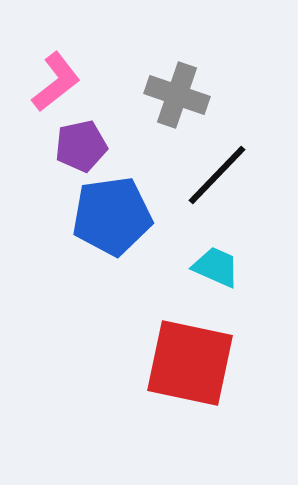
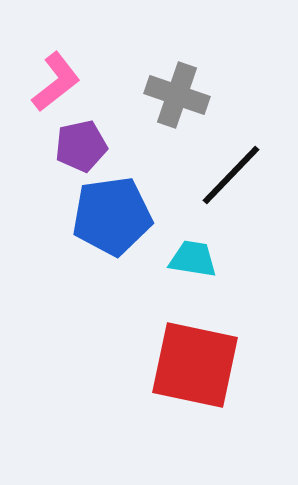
black line: moved 14 px right
cyan trapezoid: moved 23 px left, 8 px up; rotated 15 degrees counterclockwise
red square: moved 5 px right, 2 px down
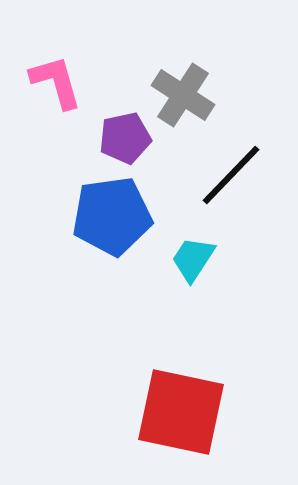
pink L-shape: rotated 68 degrees counterclockwise
gray cross: moved 6 px right; rotated 14 degrees clockwise
purple pentagon: moved 44 px right, 8 px up
cyan trapezoid: rotated 66 degrees counterclockwise
red square: moved 14 px left, 47 px down
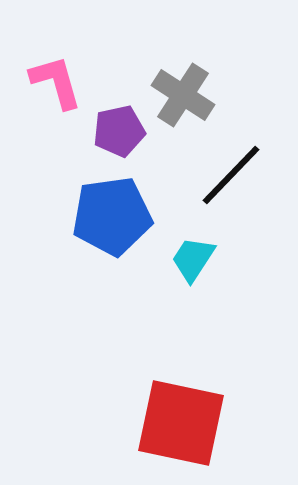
purple pentagon: moved 6 px left, 7 px up
red square: moved 11 px down
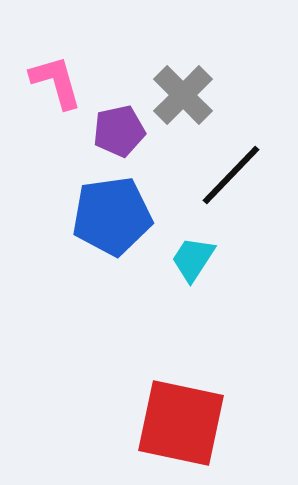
gray cross: rotated 12 degrees clockwise
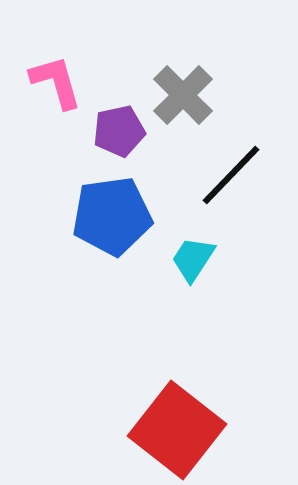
red square: moved 4 px left, 7 px down; rotated 26 degrees clockwise
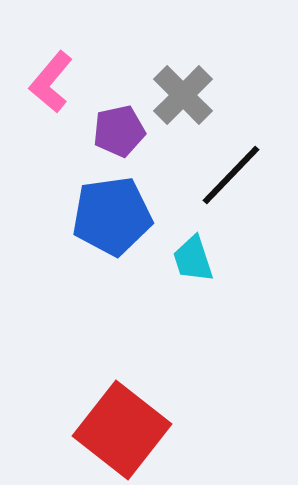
pink L-shape: moved 5 px left; rotated 124 degrees counterclockwise
cyan trapezoid: rotated 51 degrees counterclockwise
red square: moved 55 px left
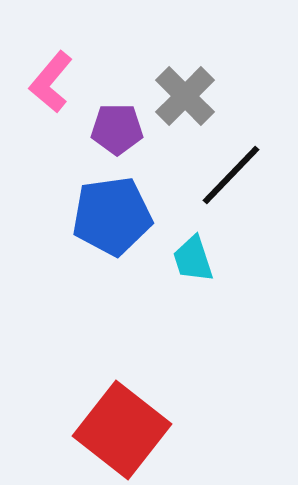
gray cross: moved 2 px right, 1 px down
purple pentagon: moved 2 px left, 2 px up; rotated 12 degrees clockwise
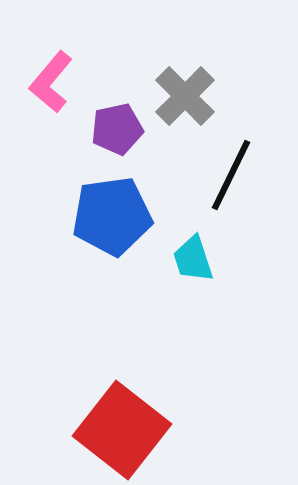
purple pentagon: rotated 12 degrees counterclockwise
black line: rotated 18 degrees counterclockwise
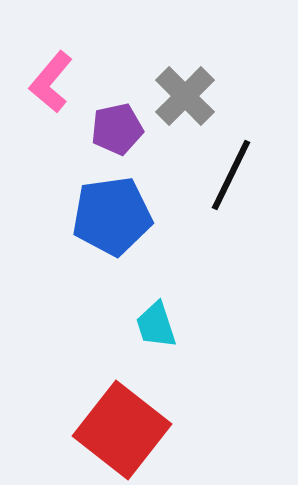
cyan trapezoid: moved 37 px left, 66 px down
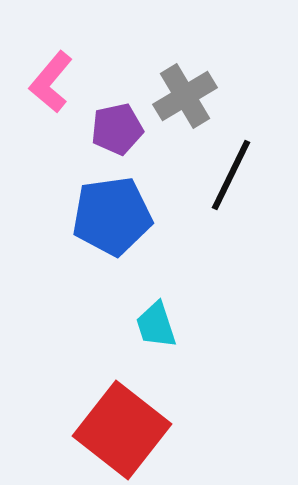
gray cross: rotated 14 degrees clockwise
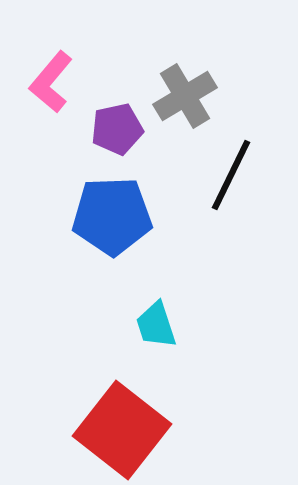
blue pentagon: rotated 6 degrees clockwise
